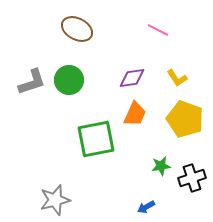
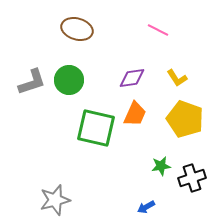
brown ellipse: rotated 12 degrees counterclockwise
green square: moved 11 px up; rotated 24 degrees clockwise
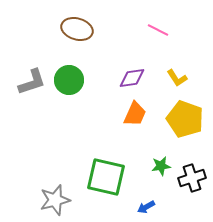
green square: moved 10 px right, 49 px down
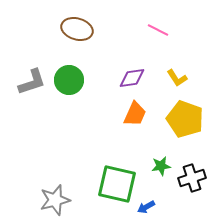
green square: moved 11 px right, 7 px down
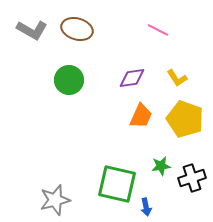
gray L-shape: moved 52 px up; rotated 48 degrees clockwise
orange trapezoid: moved 6 px right, 2 px down
blue arrow: rotated 72 degrees counterclockwise
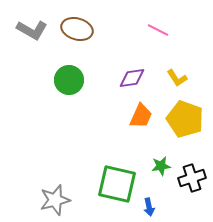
blue arrow: moved 3 px right
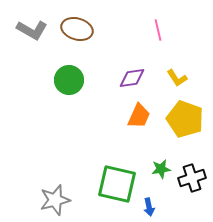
pink line: rotated 50 degrees clockwise
orange trapezoid: moved 2 px left
green star: moved 3 px down
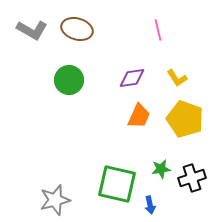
blue arrow: moved 1 px right, 2 px up
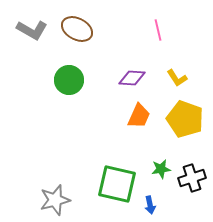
brown ellipse: rotated 12 degrees clockwise
purple diamond: rotated 12 degrees clockwise
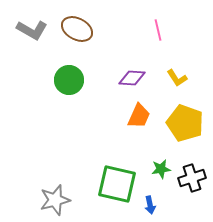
yellow pentagon: moved 4 px down
